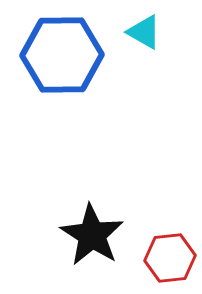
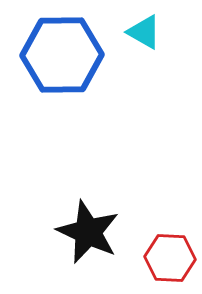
black star: moved 4 px left, 3 px up; rotated 8 degrees counterclockwise
red hexagon: rotated 9 degrees clockwise
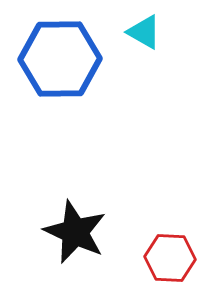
blue hexagon: moved 2 px left, 4 px down
black star: moved 13 px left
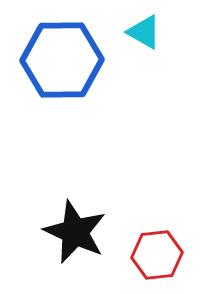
blue hexagon: moved 2 px right, 1 px down
red hexagon: moved 13 px left, 3 px up; rotated 9 degrees counterclockwise
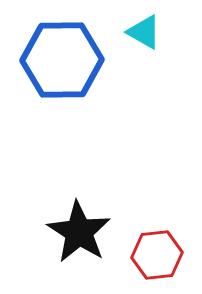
black star: moved 4 px right; rotated 8 degrees clockwise
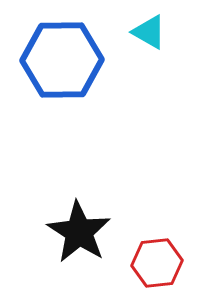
cyan triangle: moved 5 px right
red hexagon: moved 8 px down
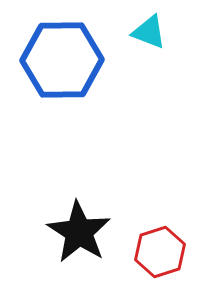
cyan triangle: rotated 9 degrees counterclockwise
red hexagon: moved 3 px right, 11 px up; rotated 12 degrees counterclockwise
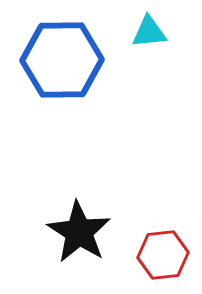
cyan triangle: rotated 27 degrees counterclockwise
red hexagon: moved 3 px right, 3 px down; rotated 12 degrees clockwise
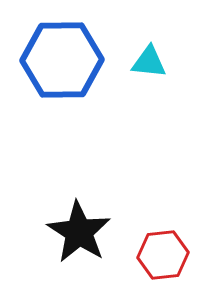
cyan triangle: moved 30 px down; rotated 12 degrees clockwise
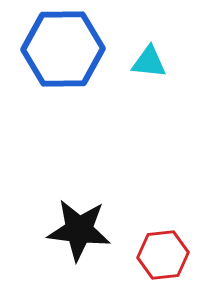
blue hexagon: moved 1 px right, 11 px up
black star: moved 2 px up; rotated 26 degrees counterclockwise
